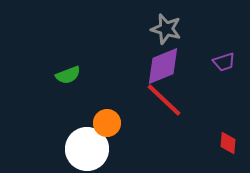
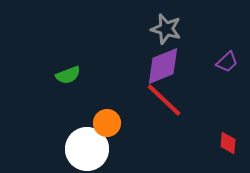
purple trapezoid: moved 3 px right; rotated 25 degrees counterclockwise
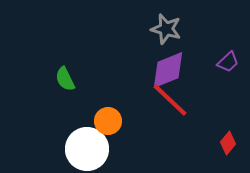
purple trapezoid: moved 1 px right
purple diamond: moved 5 px right, 4 px down
green semicircle: moved 3 px left, 4 px down; rotated 85 degrees clockwise
red line: moved 6 px right
orange circle: moved 1 px right, 2 px up
red diamond: rotated 35 degrees clockwise
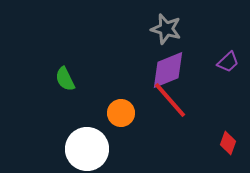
red line: rotated 6 degrees clockwise
orange circle: moved 13 px right, 8 px up
red diamond: rotated 20 degrees counterclockwise
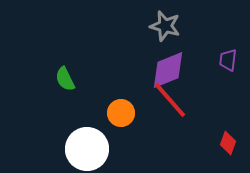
gray star: moved 1 px left, 3 px up
purple trapezoid: moved 2 px up; rotated 140 degrees clockwise
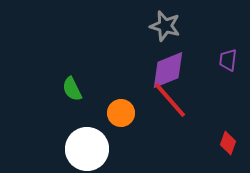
green semicircle: moved 7 px right, 10 px down
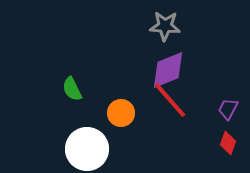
gray star: rotated 12 degrees counterclockwise
purple trapezoid: moved 49 px down; rotated 20 degrees clockwise
